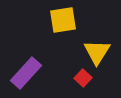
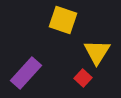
yellow square: rotated 28 degrees clockwise
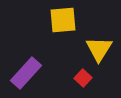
yellow square: rotated 24 degrees counterclockwise
yellow triangle: moved 2 px right, 3 px up
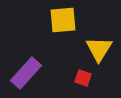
red square: rotated 24 degrees counterclockwise
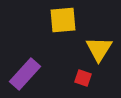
purple rectangle: moved 1 px left, 1 px down
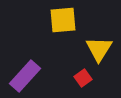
purple rectangle: moved 2 px down
red square: rotated 36 degrees clockwise
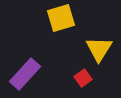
yellow square: moved 2 px left, 2 px up; rotated 12 degrees counterclockwise
purple rectangle: moved 2 px up
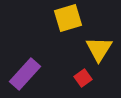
yellow square: moved 7 px right
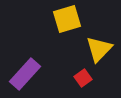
yellow square: moved 1 px left, 1 px down
yellow triangle: rotated 12 degrees clockwise
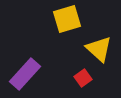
yellow triangle: rotated 32 degrees counterclockwise
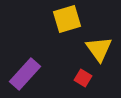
yellow triangle: rotated 12 degrees clockwise
red square: rotated 24 degrees counterclockwise
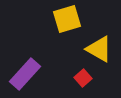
yellow triangle: rotated 24 degrees counterclockwise
red square: rotated 18 degrees clockwise
